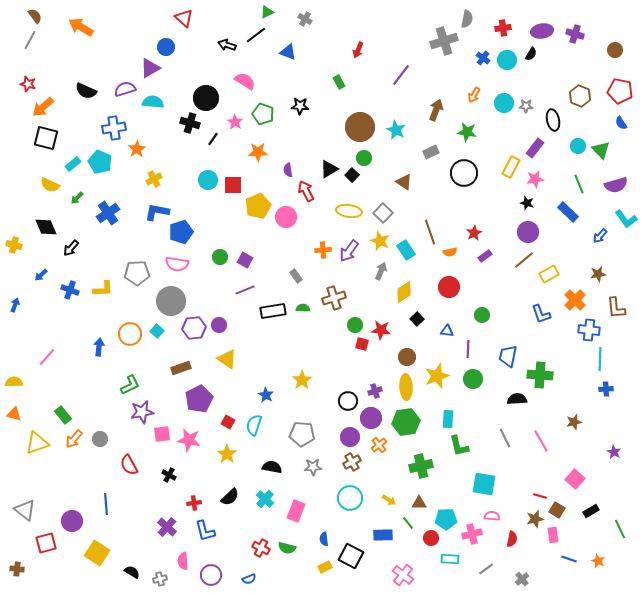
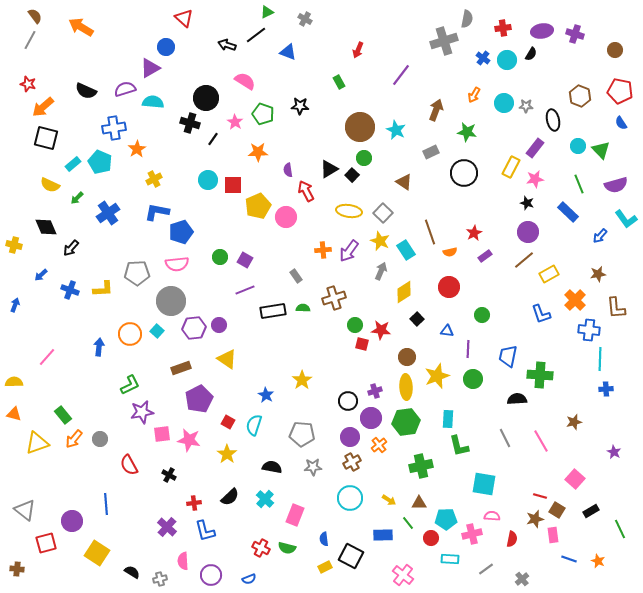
pink semicircle at (177, 264): rotated 15 degrees counterclockwise
pink rectangle at (296, 511): moved 1 px left, 4 px down
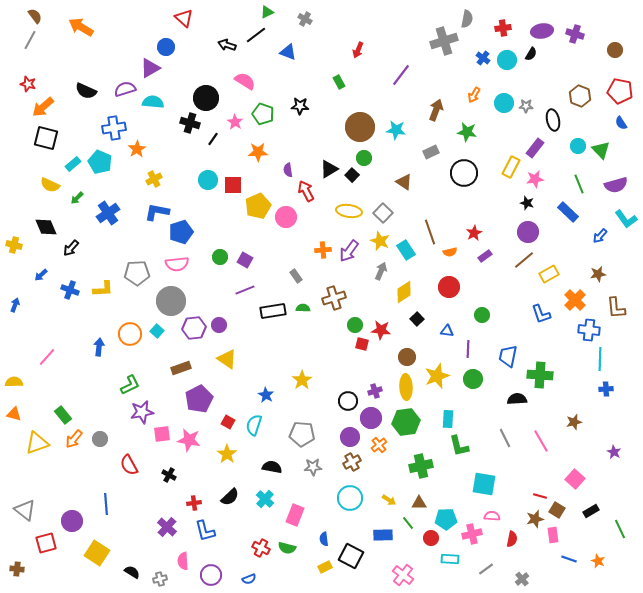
cyan star at (396, 130): rotated 18 degrees counterclockwise
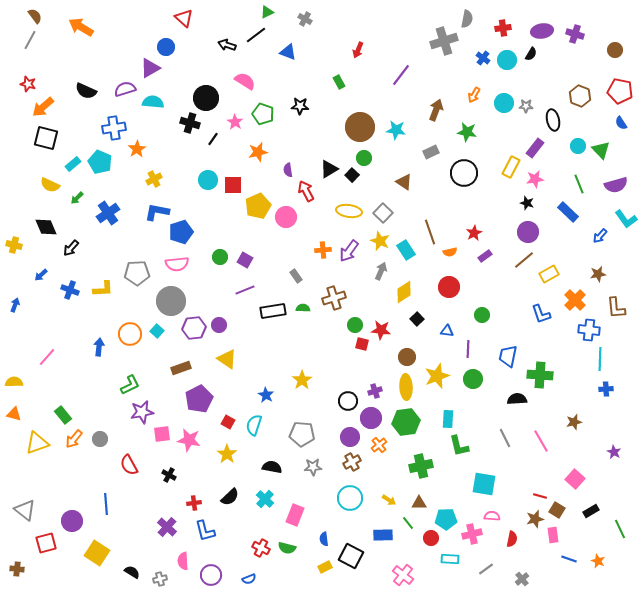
orange star at (258, 152): rotated 12 degrees counterclockwise
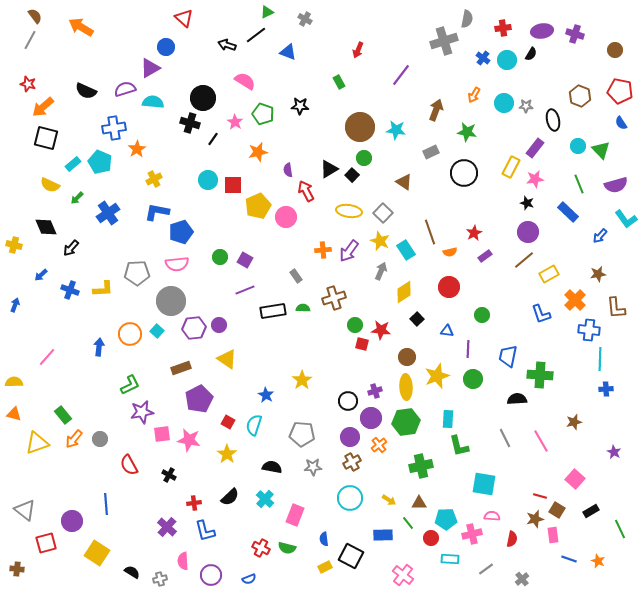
black circle at (206, 98): moved 3 px left
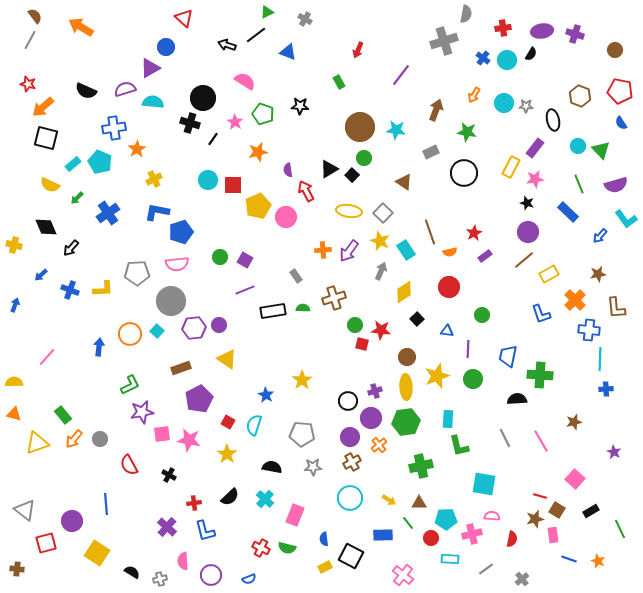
gray semicircle at (467, 19): moved 1 px left, 5 px up
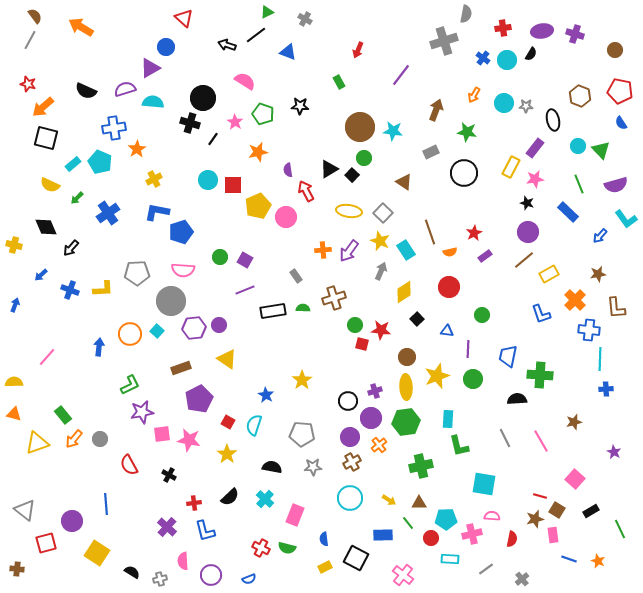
cyan star at (396, 130): moved 3 px left, 1 px down
pink semicircle at (177, 264): moved 6 px right, 6 px down; rotated 10 degrees clockwise
black square at (351, 556): moved 5 px right, 2 px down
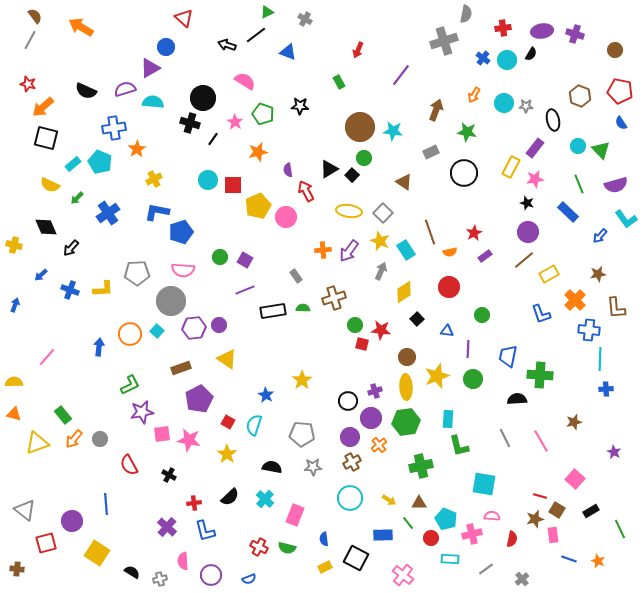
cyan pentagon at (446, 519): rotated 25 degrees clockwise
red cross at (261, 548): moved 2 px left, 1 px up
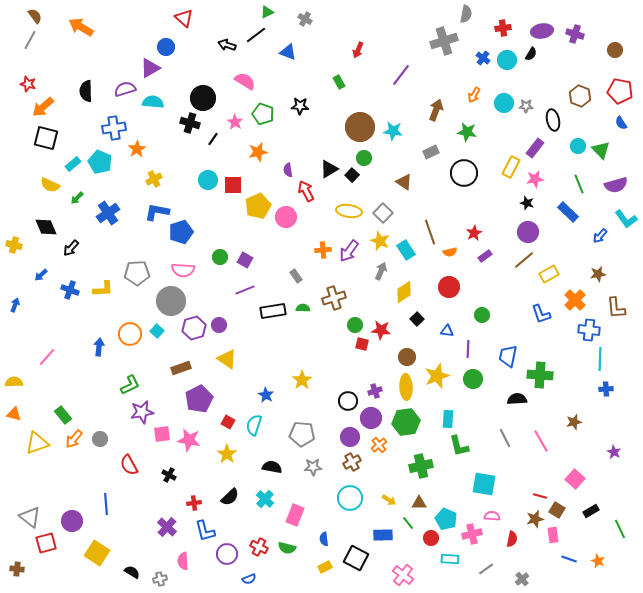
black semicircle at (86, 91): rotated 65 degrees clockwise
purple hexagon at (194, 328): rotated 10 degrees counterclockwise
gray triangle at (25, 510): moved 5 px right, 7 px down
purple circle at (211, 575): moved 16 px right, 21 px up
